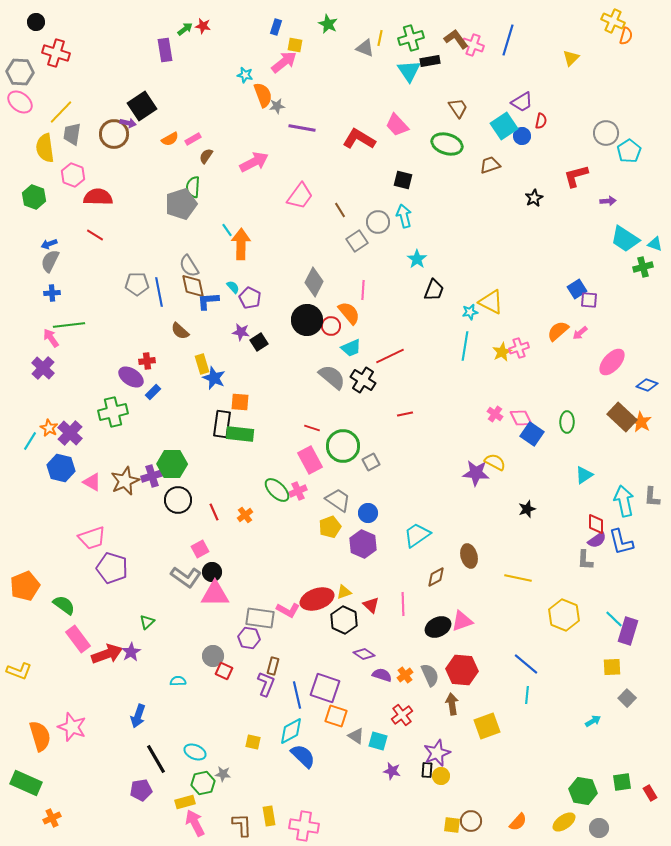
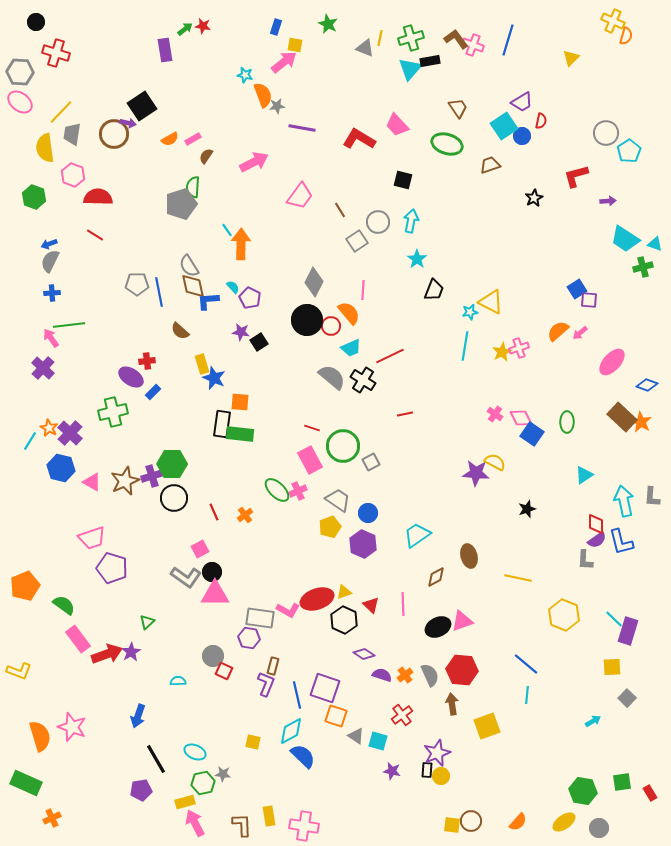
cyan triangle at (409, 71): moved 1 px right, 2 px up; rotated 15 degrees clockwise
cyan arrow at (404, 216): moved 7 px right, 5 px down; rotated 25 degrees clockwise
black circle at (178, 500): moved 4 px left, 2 px up
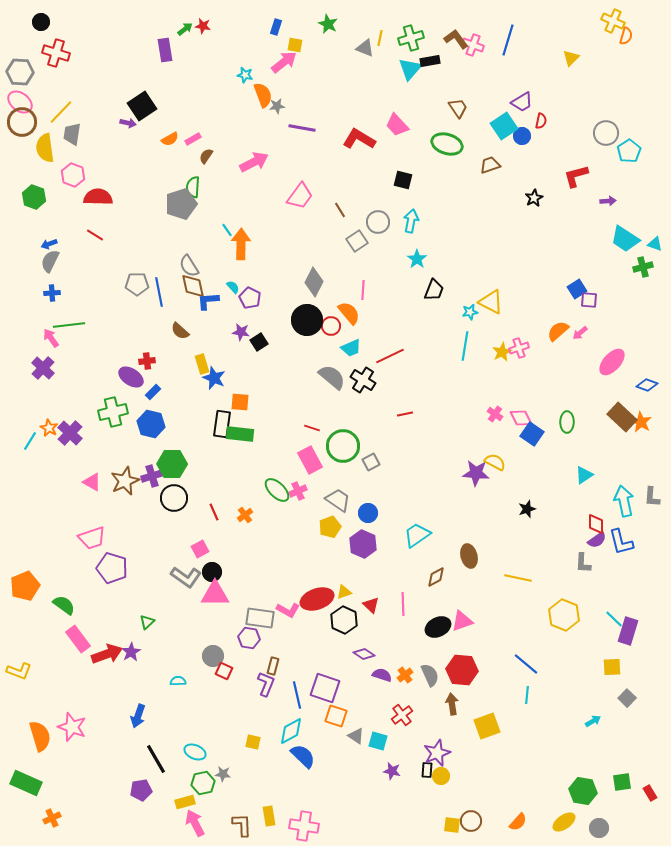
black circle at (36, 22): moved 5 px right
brown circle at (114, 134): moved 92 px left, 12 px up
blue hexagon at (61, 468): moved 90 px right, 44 px up
gray L-shape at (585, 560): moved 2 px left, 3 px down
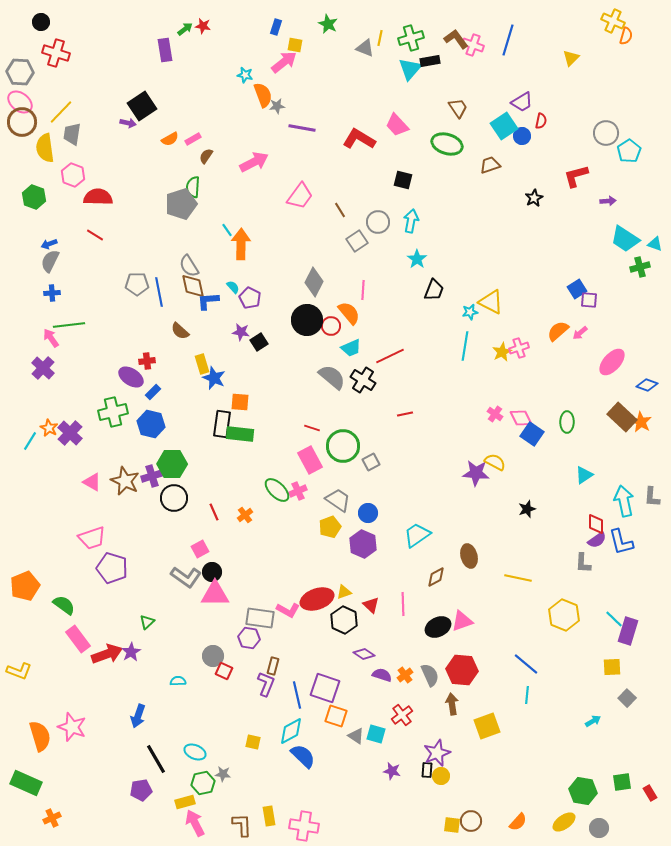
green cross at (643, 267): moved 3 px left
brown star at (125, 481): rotated 24 degrees counterclockwise
cyan square at (378, 741): moved 2 px left, 7 px up
